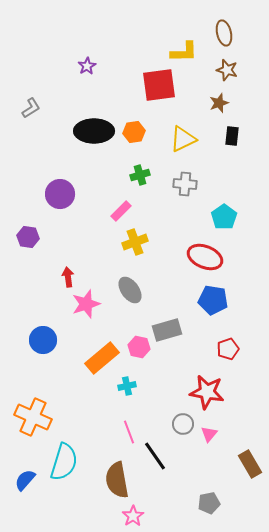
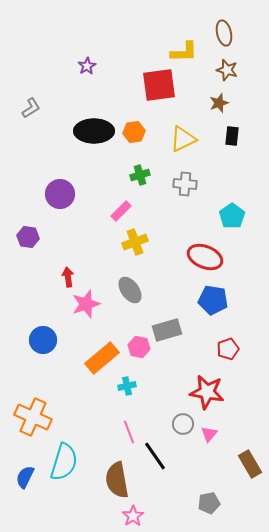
cyan pentagon at (224, 217): moved 8 px right, 1 px up
blue semicircle at (25, 480): moved 3 px up; rotated 15 degrees counterclockwise
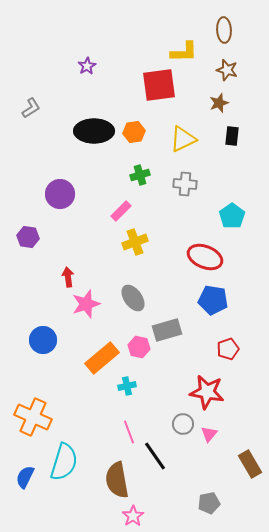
brown ellipse at (224, 33): moved 3 px up; rotated 10 degrees clockwise
gray ellipse at (130, 290): moved 3 px right, 8 px down
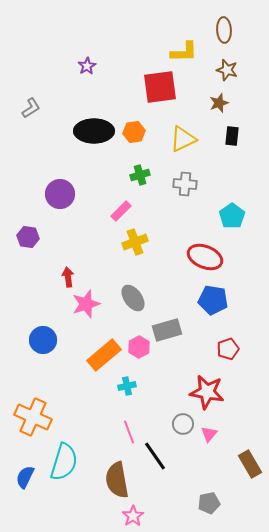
red square at (159, 85): moved 1 px right, 2 px down
pink hexagon at (139, 347): rotated 20 degrees clockwise
orange rectangle at (102, 358): moved 2 px right, 3 px up
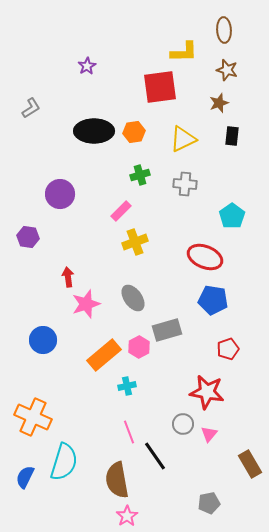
pink star at (133, 516): moved 6 px left
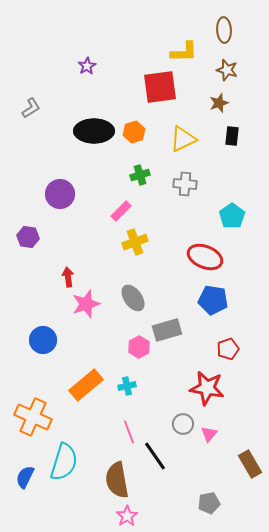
orange hexagon at (134, 132): rotated 10 degrees counterclockwise
orange rectangle at (104, 355): moved 18 px left, 30 px down
red star at (207, 392): moved 4 px up
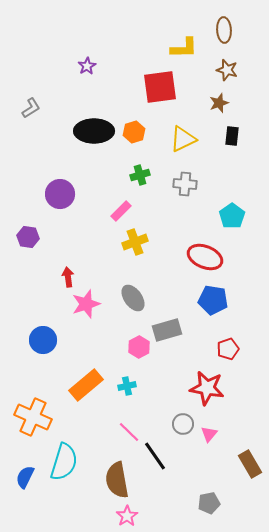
yellow L-shape at (184, 52): moved 4 px up
pink line at (129, 432): rotated 25 degrees counterclockwise
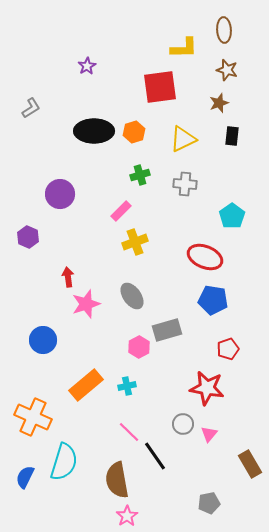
purple hexagon at (28, 237): rotated 15 degrees clockwise
gray ellipse at (133, 298): moved 1 px left, 2 px up
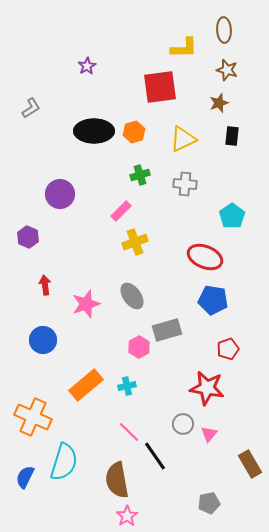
red arrow at (68, 277): moved 23 px left, 8 px down
